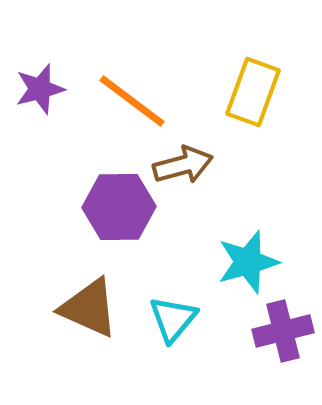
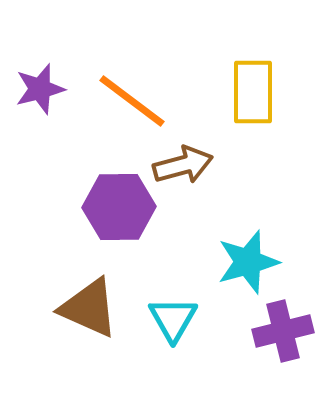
yellow rectangle: rotated 20 degrees counterclockwise
cyan triangle: rotated 10 degrees counterclockwise
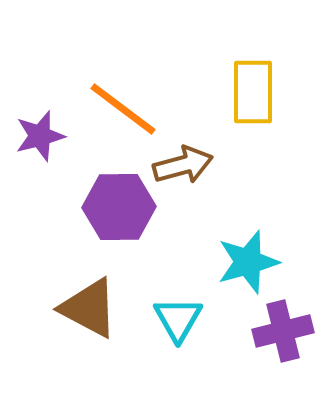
purple star: moved 47 px down
orange line: moved 9 px left, 8 px down
brown triangle: rotated 4 degrees clockwise
cyan triangle: moved 5 px right
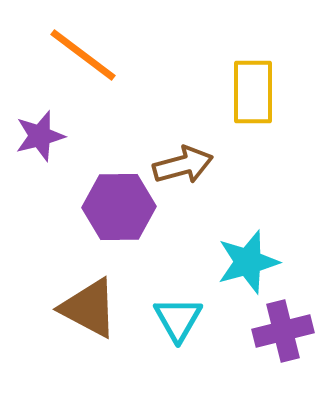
orange line: moved 40 px left, 54 px up
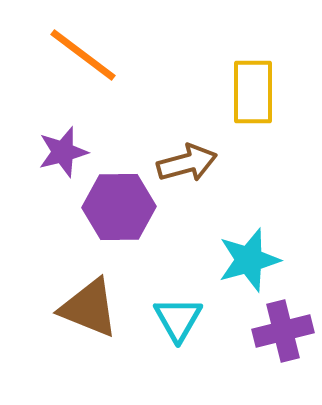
purple star: moved 23 px right, 16 px down
brown arrow: moved 4 px right, 2 px up
cyan star: moved 1 px right, 2 px up
brown triangle: rotated 6 degrees counterclockwise
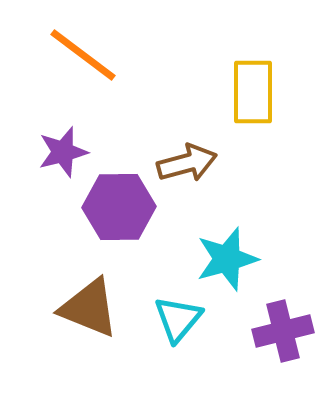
cyan star: moved 22 px left, 1 px up
cyan triangle: rotated 10 degrees clockwise
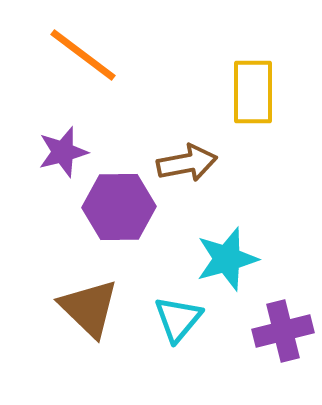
brown arrow: rotated 4 degrees clockwise
brown triangle: rotated 22 degrees clockwise
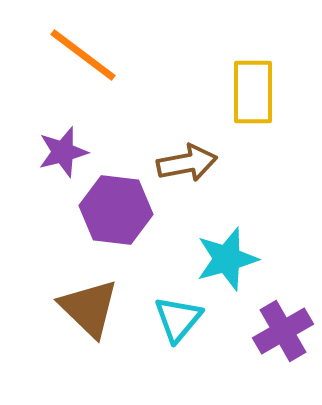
purple hexagon: moved 3 px left, 3 px down; rotated 8 degrees clockwise
purple cross: rotated 16 degrees counterclockwise
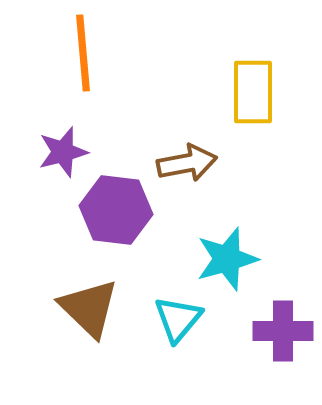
orange line: moved 2 px up; rotated 48 degrees clockwise
purple cross: rotated 30 degrees clockwise
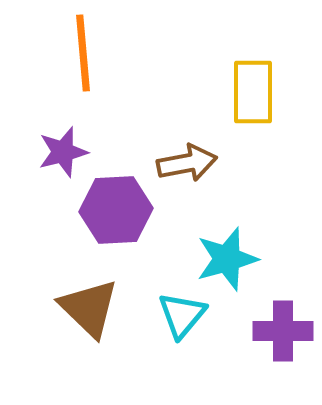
purple hexagon: rotated 10 degrees counterclockwise
cyan triangle: moved 4 px right, 4 px up
